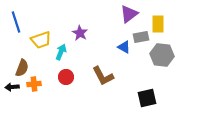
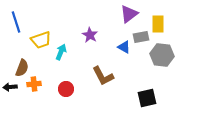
purple star: moved 10 px right, 2 px down
red circle: moved 12 px down
black arrow: moved 2 px left
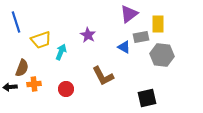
purple star: moved 2 px left
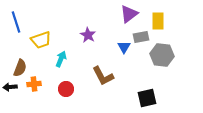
yellow rectangle: moved 3 px up
blue triangle: rotated 32 degrees clockwise
cyan arrow: moved 7 px down
brown semicircle: moved 2 px left
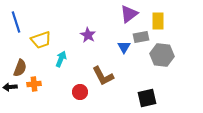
red circle: moved 14 px right, 3 px down
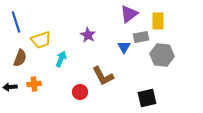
brown semicircle: moved 10 px up
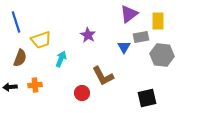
orange cross: moved 1 px right, 1 px down
red circle: moved 2 px right, 1 px down
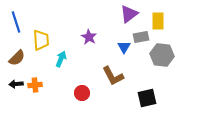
purple star: moved 1 px right, 2 px down
yellow trapezoid: rotated 75 degrees counterclockwise
brown semicircle: moved 3 px left; rotated 24 degrees clockwise
brown L-shape: moved 10 px right
black arrow: moved 6 px right, 3 px up
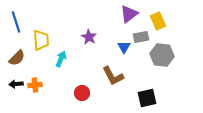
yellow rectangle: rotated 24 degrees counterclockwise
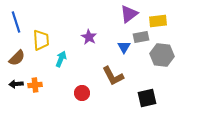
yellow rectangle: rotated 72 degrees counterclockwise
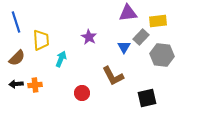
purple triangle: moved 1 px left, 1 px up; rotated 30 degrees clockwise
gray rectangle: rotated 35 degrees counterclockwise
